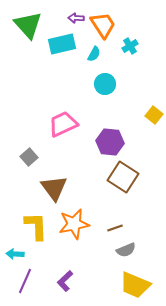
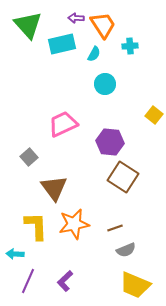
cyan cross: rotated 28 degrees clockwise
purple line: moved 3 px right
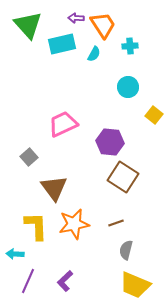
cyan circle: moved 23 px right, 3 px down
brown line: moved 1 px right, 5 px up
gray semicircle: rotated 126 degrees clockwise
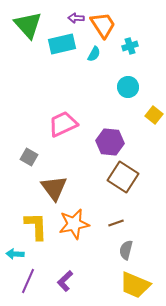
cyan cross: rotated 14 degrees counterclockwise
gray square: rotated 18 degrees counterclockwise
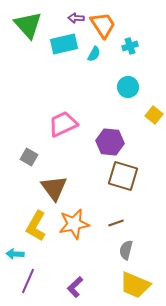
cyan rectangle: moved 2 px right
brown square: moved 1 px up; rotated 16 degrees counterclockwise
yellow L-shape: rotated 148 degrees counterclockwise
purple L-shape: moved 10 px right, 6 px down
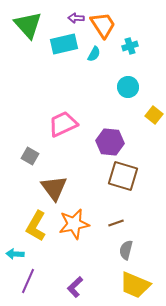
gray square: moved 1 px right, 1 px up
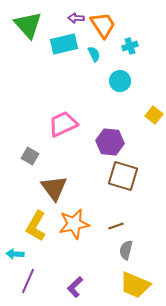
cyan semicircle: rotated 56 degrees counterclockwise
cyan circle: moved 8 px left, 6 px up
brown line: moved 3 px down
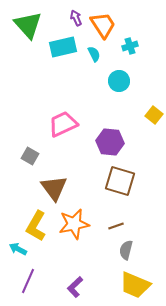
purple arrow: rotated 63 degrees clockwise
cyan rectangle: moved 1 px left, 3 px down
cyan circle: moved 1 px left
brown square: moved 3 px left, 5 px down
cyan arrow: moved 3 px right, 5 px up; rotated 24 degrees clockwise
